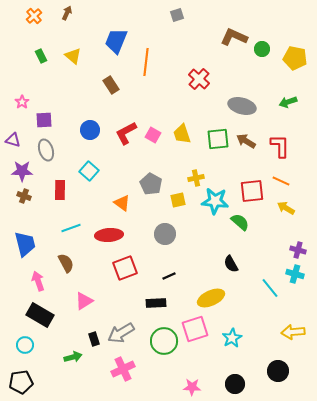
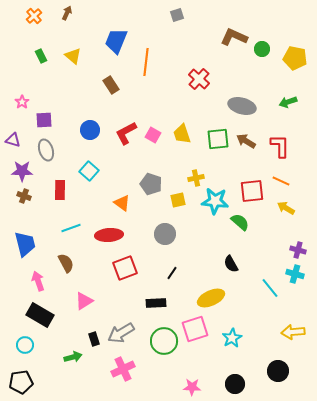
gray pentagon at (151, 184): rotated 10 degrees counterclockwise
black line at (169, 276): moved 3 px right, 3 px up; rotated 32 degrees counterclockwise
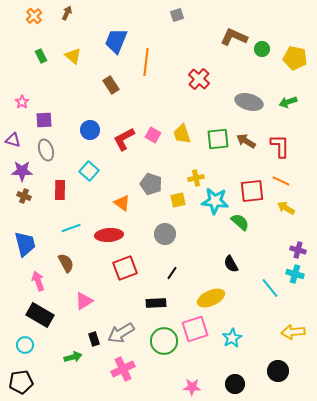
gray ellipse at (242, 106): moved 7 px right, 4 px up
red L-shape at (126, 133): moved 2 px left, 6 px down
